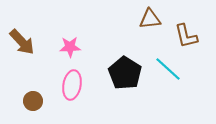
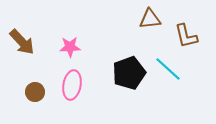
black pentagon: moved 4 px right; rotated 20 degrees clockwise
brown circle: moved 2 px right, 9 px up
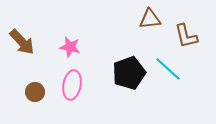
pink star: rotated 15 degrees clockwise
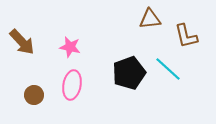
brown circle: moved 1 px left, 3 px down
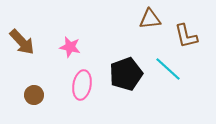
black pentagon: moved 3 px left, 1 px down
pink ellipse: moved 10 px right
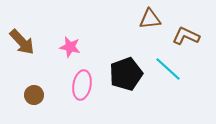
brown L-shape: rotated 128 degrees clockwise
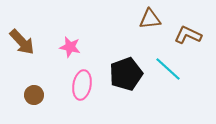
brown L-shape: moved 2 px right, 1 px up
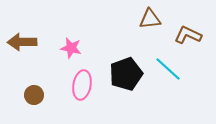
brown arrow: rotated 132 degrees clockwise
pink star: moved 1 px right, 1 px down
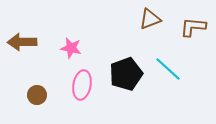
brown triangle: rotated 15 degrees counterclockwise
brown L-shape: moved 5 px right, 8 px up; rotated 20 degrees counterclockwise
brown circle: moved 3 px right
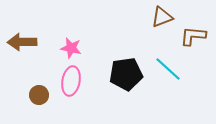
brown triangle: moved 12 px right, 2 px up
brown L-shape: moved 9 px down
black pentagon: rotated 12 degrees clockwise
pink ellipse: moved 11 px left, 4 px up
brown circle: moved 2 px right
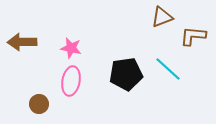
brown circle: moved 9 px down
